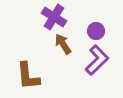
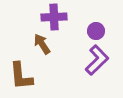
purple cross: rotated 35 degrees counterclockwise
brown arrow: moved 21 px left
brown L-shape: moved 7 px left
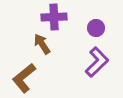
purple circle: moved 3 px up
purple L-shape: moved 2 px down
brown L-shape: moved 3 px right, 2 px down; rotated 56 degrees clockwise
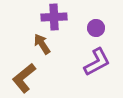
purple L-shape: rotated 16 degrees clockwise
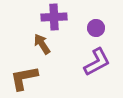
brown L-shape: rotated 28 degrees clockwise
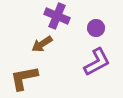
purple cross: moved 3 px right, 1 px up; rotated 25 degrees clockwise
brown arrow: rotated 90 degrees counterclockwise
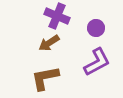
brown arrow: moved 7 px right, 1 px up
brown L-shape: moved 21 px right
